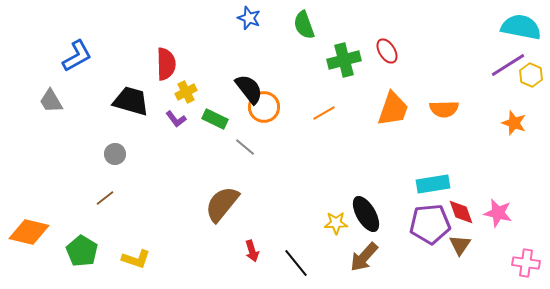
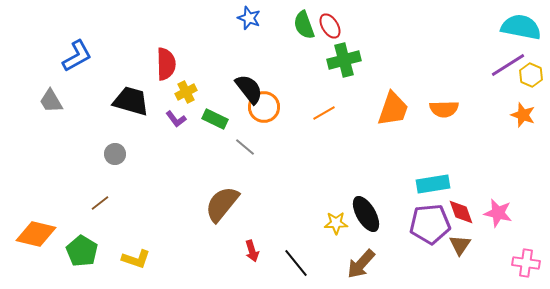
red ellipse: moved 57 px left, 25 px up
orange star: moved 9 px right, 8 px up
brown line: moved 5 px left, 5 px down
orange diamond: moved 7 px right, 2 px down
brown arrow: moved 3 px left, 7 px down
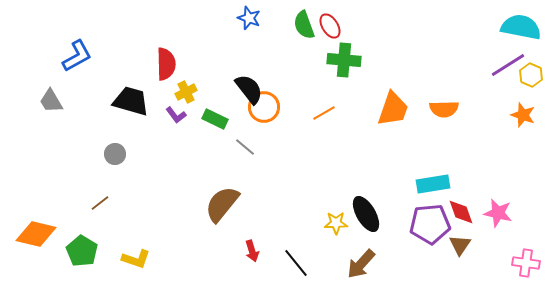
green cross: rotated 20 degrees clockwise
purple L-shape: moved 4 px up
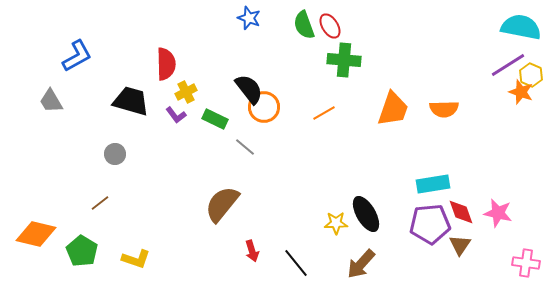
orange star: moved 2 px left, 23 px up
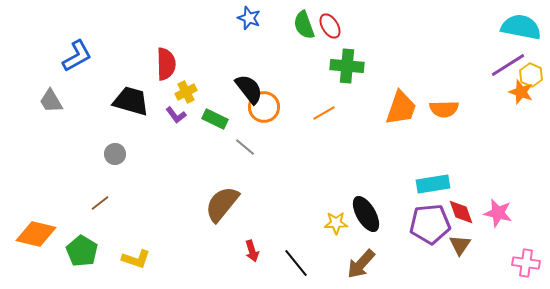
green cross: moved 3 px right, 6 px down
orange trapezoid: moved 8 px right, 1 px up
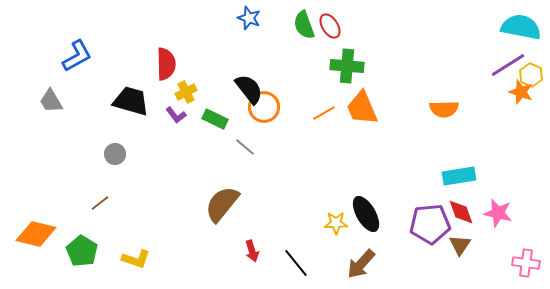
orange trapezoid: moved 39 px left; rotated 138 degrees clockwise
cyan rectangle: moved 26 px right, 8 px up
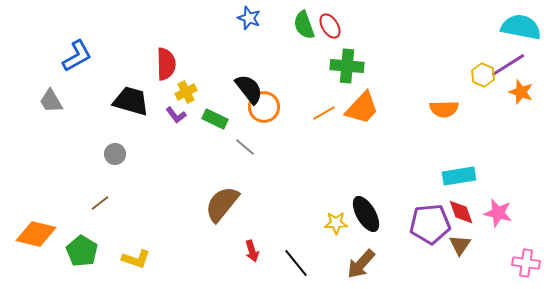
yellow hexagon: moved 48 px left
orange trapezoid: rotated 114 degrees counterclockwise
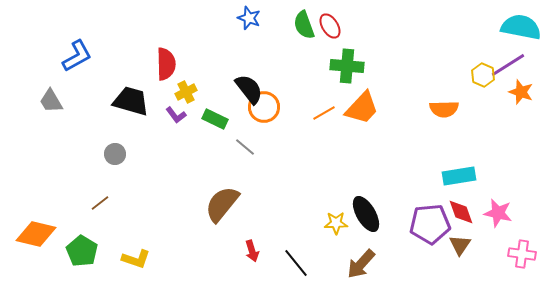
pink cross: moved 4 px left, 9 px up
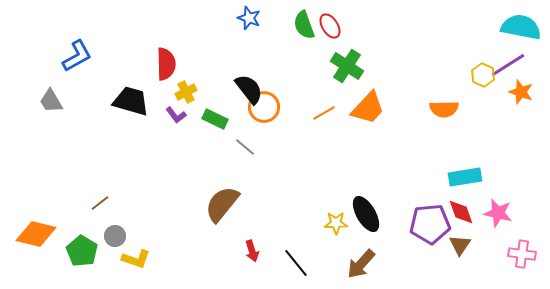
green cross: rotated 28 degrees clockwise
orange trapezoid: moved 6 px right
gray circle: moved 82 px down
cyan rectangle: moved 6 px right, 1 px down
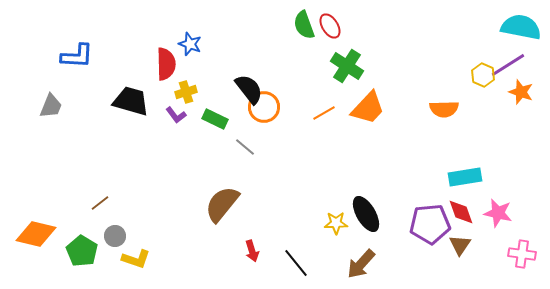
blue star: moved 59 px left, 26 px down
blue L-shape: rotated 32 degrees clockwise
yellow cross: rotated 10 degrees clockwise
gray trapezoid: moved 5 px down; rotated 128 degrees counterclockwise
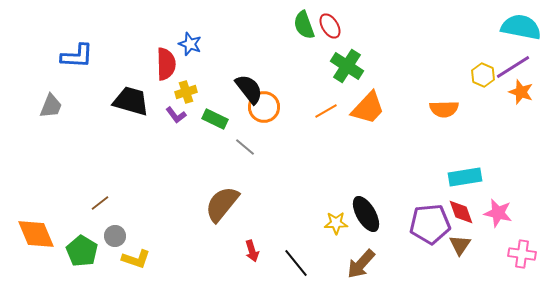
purple line: moved 5 px right, 2 px down
orange line: moved 2 px right, 2 px up
orange diamond: rotated 54 degrees clockwise
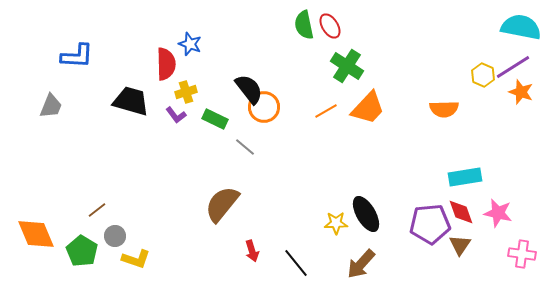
green semicircle: rotated 8 degrees clockwise
brown line: moved 3 px left, 7 px down
